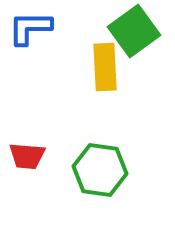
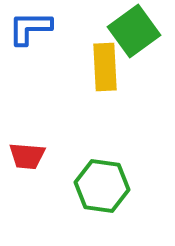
green hexagon: moved 2 px right, 16 px down
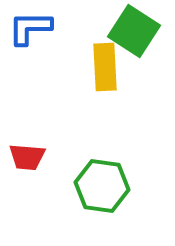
green square: rotated 21 degrees counterclockwise
red trapezoid: moved 1 px down
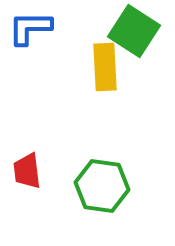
red trapezoid: moved 14 px down; rotated 78 degrees clockwise
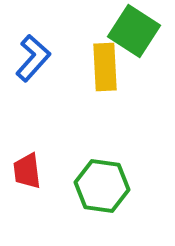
blue L-shape: moved 3 px right, 30 px down; rotated 132 degrees clockwise
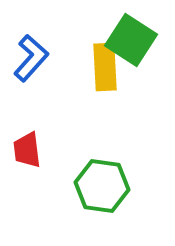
green square: moved 3 px left, 9 px down
blue L-shape: moved 2 px left
red trapezoid: moved 21 px up
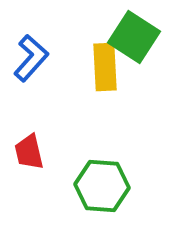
green square: moved 3 px right, 3 px up
red trapezoid: moved 2 px right, 2 px down; rotated 6 degrees counterclockwise
green hexagon: rotated 4 degrees counterclockwise
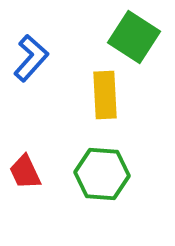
yellow rectangle: moved 28 px down
red trapezoid: moved 4 px left, 20 px down; rotated 12 degrees counterclockwise
green hexagon: moved 12 px up
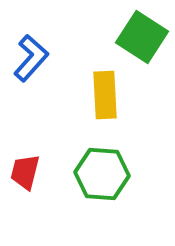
green square: moved 8 px right
red trapezoid: rotated 39 degrees clockwise
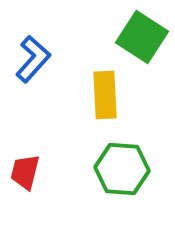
blue L-shape: moved 2 px right, 1 px down
green hexagon: moved 20 px right, 5 px up
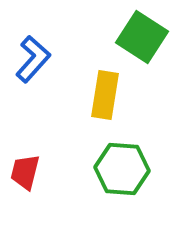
yellow rectangle: rotated 12 degrees clockwise
